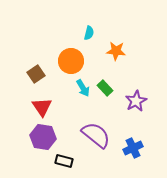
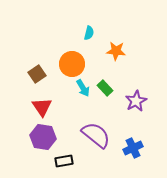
orange circle: moved 1 px right, 3 px down
brown square: moved 1 px right
black rectangle: rotated 24 degrees counterclockwise
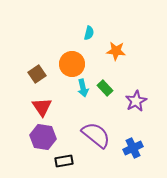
cyan arrow: rotated 18 degrees clockwise
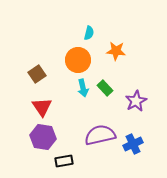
orange circle: moved 6 px right, 4 px up
purple semicircle: moved 4 px right; rotated 52 degrees counterclockwise
blue cross: moved 4 px up
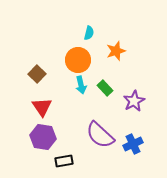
orange star: rotated 24 degrees counterclockwise
brown square: rotated 12 degrees counterclockwise
cyan arrow: moved 2 px left, 3 px up
purple star: moved 2 px left
purple semicircle: rotated 124 degrees counterclockwise
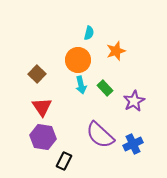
black rectangle: rotated 54 degrees counterclockwise
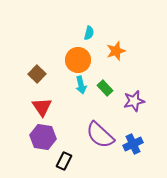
purple star: rotated 15 degrees clockwise
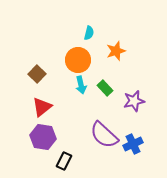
red triangle: rotated 25 degrees clockwise
purple semicircle: moved 4 px right
